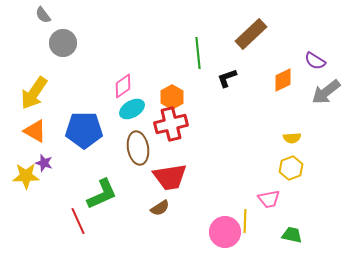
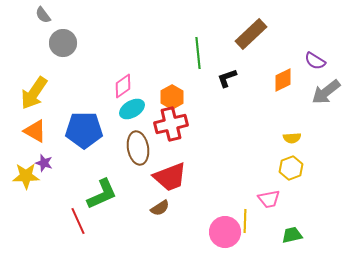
red trapezoid: rotated 12 degrees counterclockwise
green trapezoid: rotated 25 degrees counterclockwise
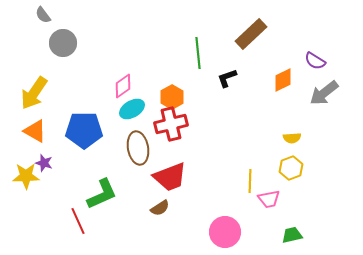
gray arrow: moved 2 px left, 1 px down
yellow line: moved 5 px right, 40 px up
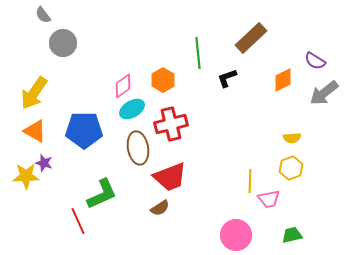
brown rectangle: moved 4 px down
orange hexagon: moved 9 px left, 17 px up
pink circle: moved 11 px right, 3 px down
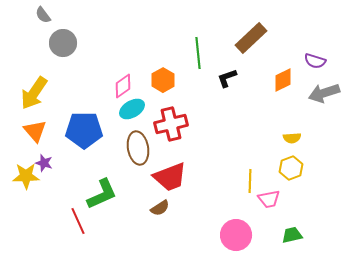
purple semicircle: rotated 15 degrees counterclockwise
gray arrow: rotated 20 degrees clockwise
orange triangle: rotated 20 degrees clockwise
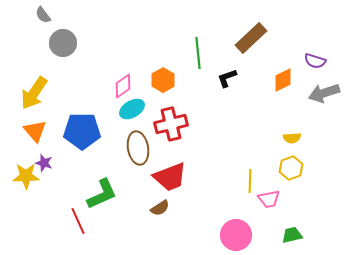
blue pentagon: moved 2 px left, 1 px down
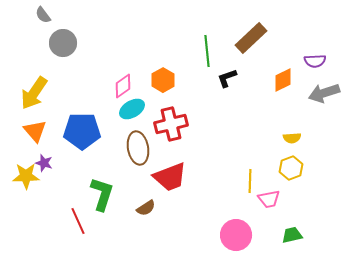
green line: moved 9 px right, 2 px up
purple semicircle: rotated 20 degrees counterclockwise
green L-shape: rotated 48 degrees counterclockwise
brown semicircle: moved 14 px left
